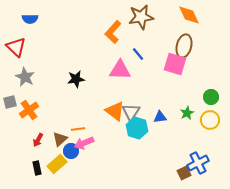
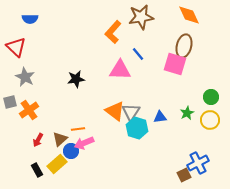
black rectangle: moved 2 px down; rotated 16 degrees counterclockwise
brown square: moved 2 px down
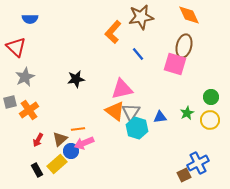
pink triangle: moved 2 px right, 19 px down; rotated 15 degrees counterclockwise
gray star: rotated 18 degrees clockwise
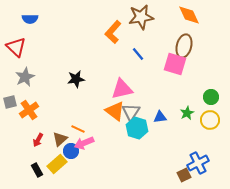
orange line: rotated 32 degrees clockwise
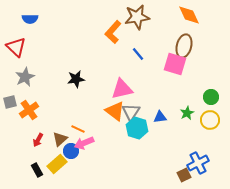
brown star: moved 4 px left
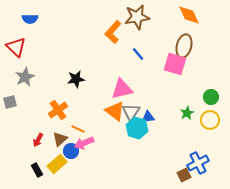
orange cross: moved 29 px right
blue triangle: moved 12 px left
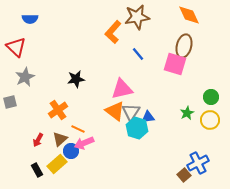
brown square: rotated 16 degrees counterclockwise
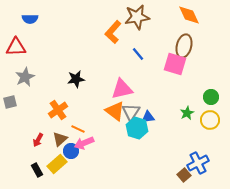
red triangle: rotated 45 degrees counterclockwise
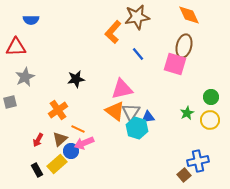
blue semicircle: moved 1 px right, 1 px down
blue cross: moved 2 px up; rotated 15 degrees clockwise
